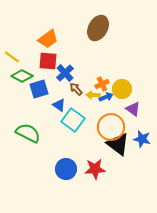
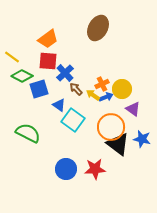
yellow arrow: rotated 32 degrees clockwise
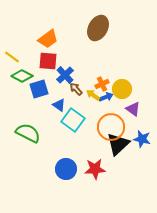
blue cross: moved 2 px down
black triangle: rotated 40 degrees clockwise
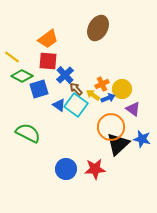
blue arrow: moved 2 px right, 1 px down
cyan square: moved 3 px right, 15 px up
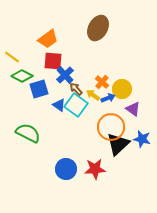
red square: moved 5 px right
orange cross: moved 2 px up; rotated 24 degrees counterclockwise
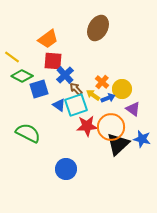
cyan square: rotated 35 degrees clockwise
red star: moved 8 px left, 43 px up
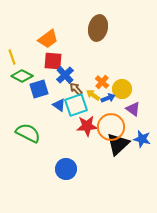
brown ellipse: rotated 15 degrees counterclockwise
yellow line: rotated 35 degrees clockwise
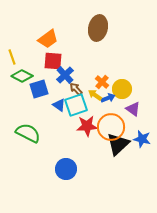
yellow arrow: moved 2 px right
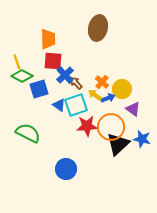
orange trapezoid: rotated 55 degrees counterclockwise
yellow line: moved 5 px right, 5 px down
brown arrow: moved 6 px up
